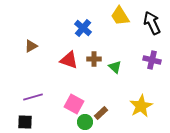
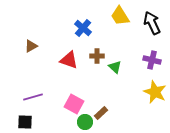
brown cross: moved 3 px right, 3 px up
yellow star: moved 14 px right, 14 px up; rotated 20 degrees counterclockwise
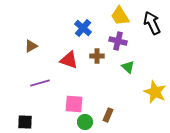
purple cross: moved 34 px left, 19 px up
green triangle: moved 13 px right
purple line: moved 7 px right, 14 px up
pink square: rotated 24 degrees counterclockwise
brown rectangle: moved 7 px right, 2 px down; rotated 24 degrees counterclockwise
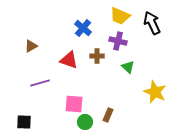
yellow trapezoid: rotated 35 degrees counterclockwise
black square: moved 1 px left
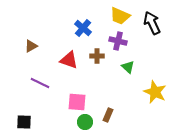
purple line: rotated 42 degrees clockwise
pink square: moved 3 px right, 2 px up
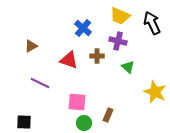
green circle: moved 1 px left, 1 px down
